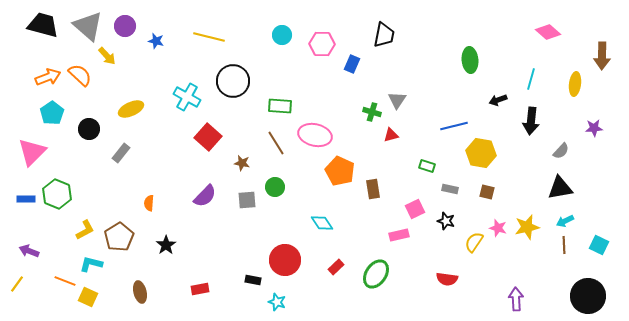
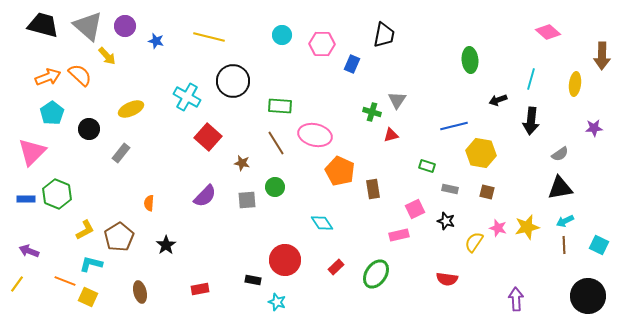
gray semicircle at (561, 151): moved 1 px left, 3 px down; rotated 12 degrees clockwise
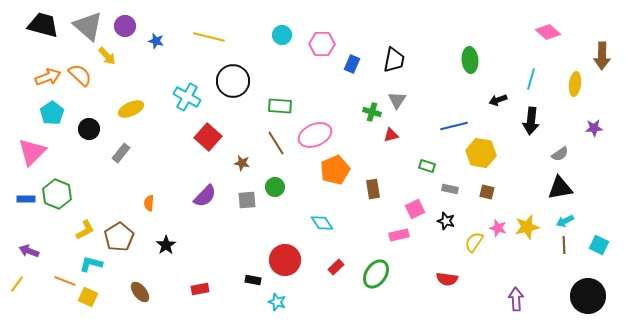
black trapezoid at (384, 35): moved 10 px right, 25 px down
pink ellipse at (315, 135): rotated 36 degrees counterclockwise
orange pentagon at (340, 171): moved 5 px left, 1 px up; rotated 24 degrees clockwise
brown ellipse at (140, 292): rotated 25 degrees counterclockwise
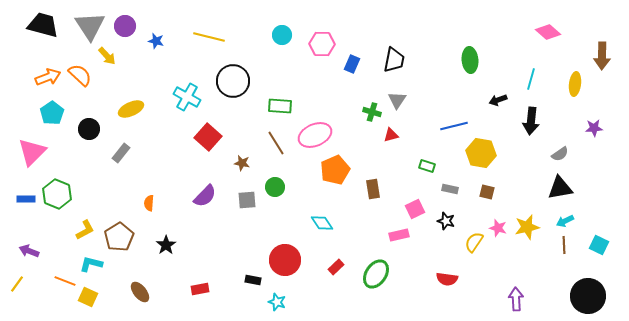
gray triangle at (88, 26): moved 2 px right; rotated 16 degrees clockwise
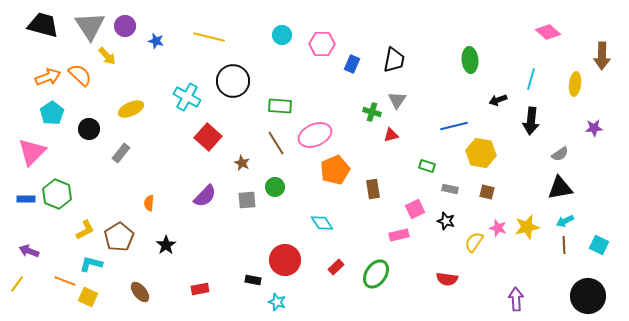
brown star at (242, 163): rotated 14 degrees clockwise
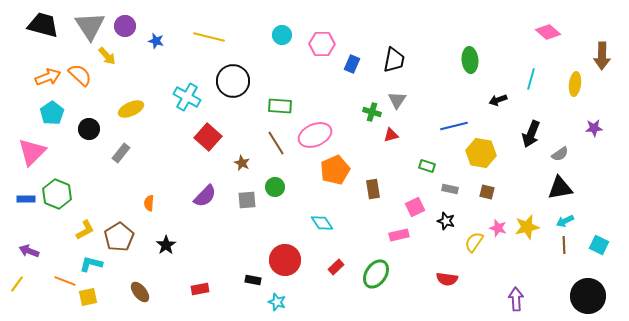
black arrow at (531, 121): moved 13 px down; rotated 16 degrees clockwise
pink square at (415, 209): moved 2 px up
yellow square at (88, 297): rotated 36 degrees counterclockwise
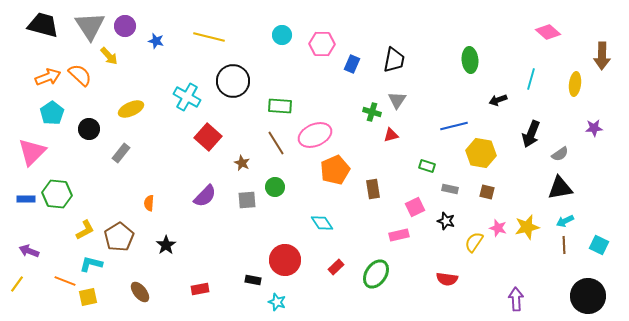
yellow arrow at (107, 56): moved 2 px right
green hexagon at (57, 194): rotated 16 degrees counterclockwise
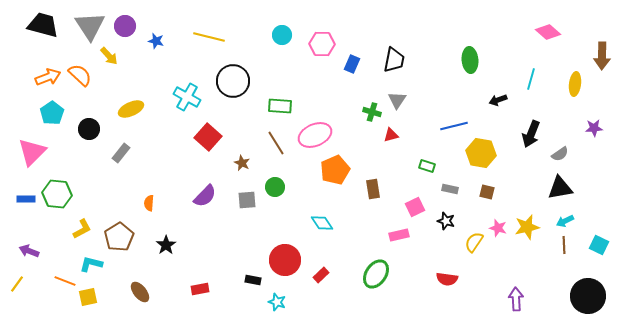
yellow L-shape at (85, 230): moved 3 px left, 1 px up
red rectangle at (336, 267): moved 15 px left, 8 px down
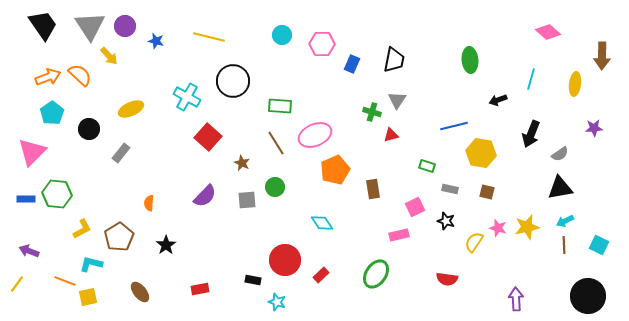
black trapezoid at (43, 25): rotated 40 degrees clockwise
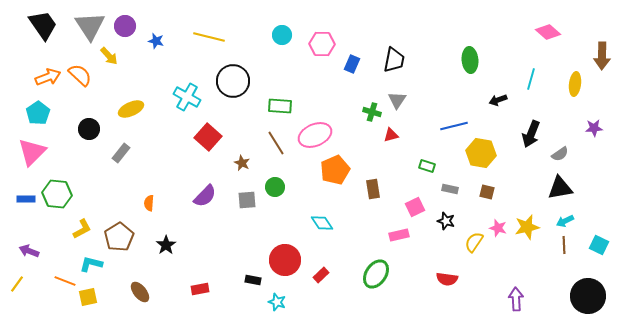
cyan pentagon at (52, 113): moved 14 px left
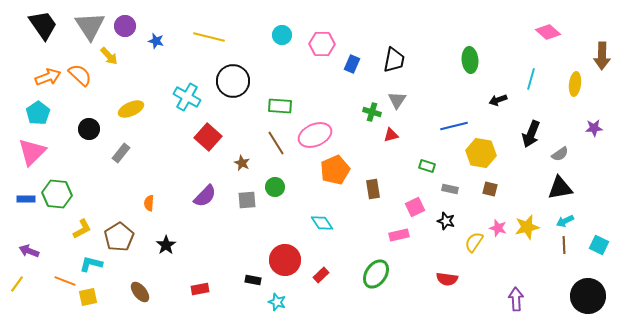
brown square at (487, 192): moved 3 px right, 3 px up
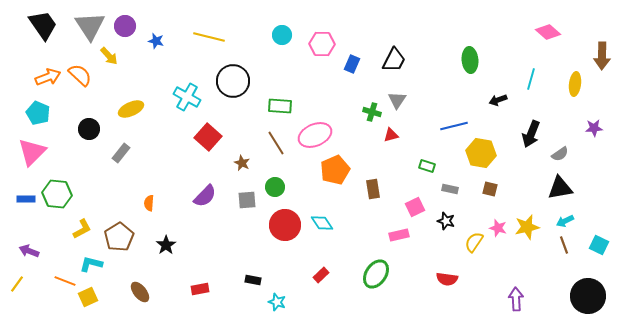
black trapezoid at (394, 60): rotated 16 degrees clockwise
cyan pentagon at (38, 113): rotated 15 degrees counterclockwise
brown line at (564, 245): rotated 18 degrees counterclockwise
red circle at (285, 260): moved 35 px up
yellow square at (88, 297): rotated 12 degrees counterclockwise
